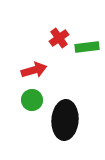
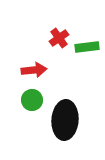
red arrow: rotated 10 degrees clockwise
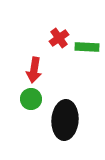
green rectangle: rotated 10 degrees clockwise
red arrow: rotated 105 degrees clockwise
green circle: moved 1 px left, 1 px up
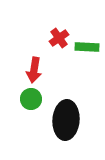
black ellipse: moved 1 px right
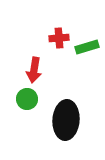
red cross: rotated 30 degrees clockwise
green rectangle: rotated 20 degrees counterclockwise
green circle: moved 4 px left
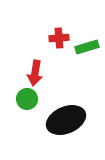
red arrow: moved 1 px right, 3 px down
black ellipse: rotated 63 degrees clockwise
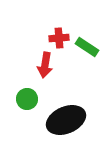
green rectangle: rotated 50 degrees clockwise
red arrow: moved 10 px right, 8 px up
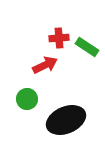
red arrow: rotated 125 degrees counterclockwise
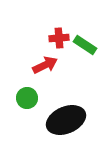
green rectangle: moved 2 px left, 2 px up
green circle: moved 1 px up
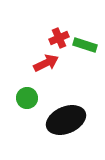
red cross: rotated 18 degrees counterclockwise
green rectangle: rotated 15 degrees counterclockwise
red arrow: moved 1 px right, 2 px up
